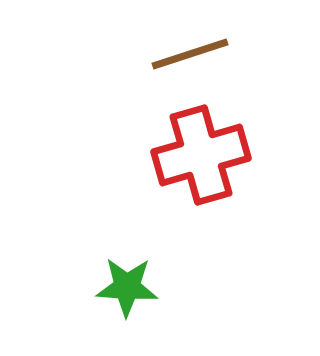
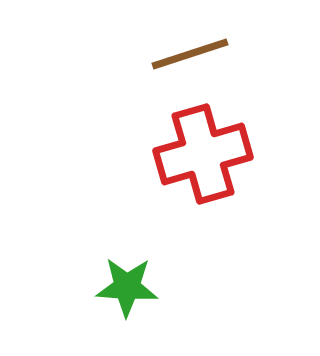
red cross: moved 2 px right, 1 px up
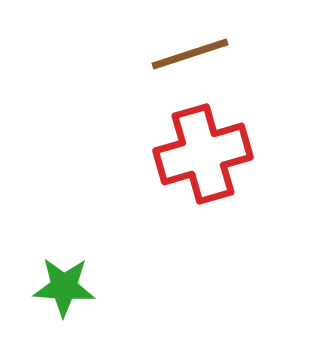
green star: moved 63 px left
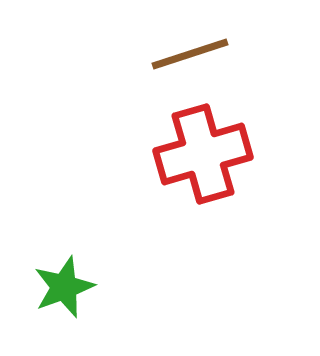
green star: rotated 24 degrees counterclockwise
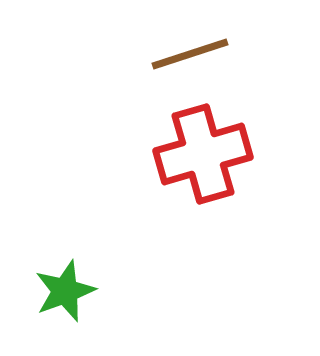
green star: moved 1 px right, 4 px down
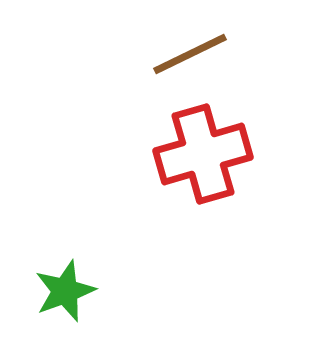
brown line: rotated 8 degrees counterclockwise
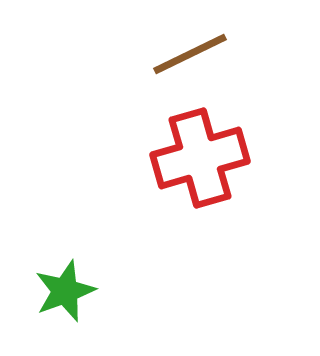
red cross: moved 3 px left, 4 px down
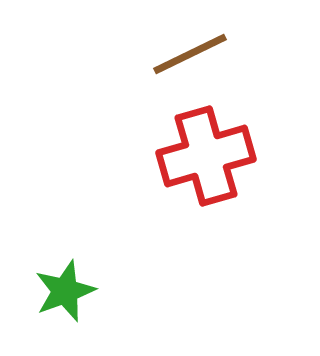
red cross: moved 6 px right, 2 px up
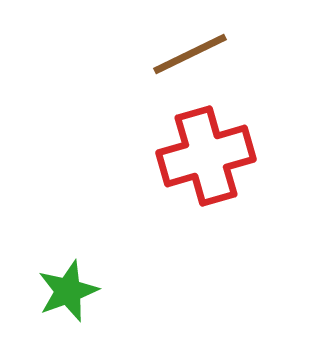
green star: moved 3 px right
